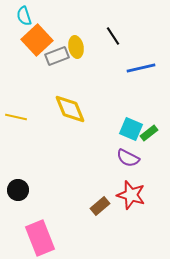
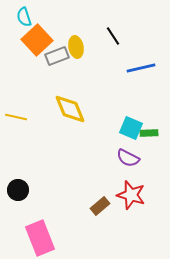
cyan semicircle: moved 1 px down
cyan square: moved 1 px up
green rectangle: rotated 36 degrees clockwise
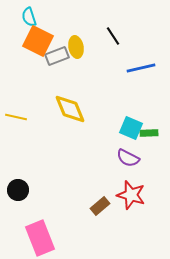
cyan semicircle: moved 5 px right
orange square: moved 1 px right, 1 px down; rotated 20 degrees counterclockwise
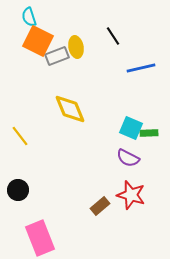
yellow line: moved 4 px right, 19 px down; rotated 40 degrees clockwise
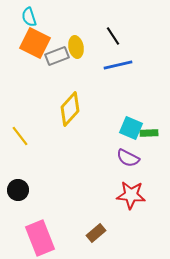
orange square: moved 3 px left, 2 px down
blue line: moved 23 px left, 3 px up
yellow diamond: rotated 64 degrees clockwise
red star: rotated 12 degrees counterclockwise
brown rectangle: moved 4 px left, 27 px down
